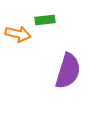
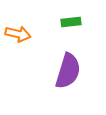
green rectangle: moved 26 px right, 2 px down
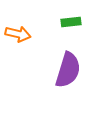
purple semicircle: moved 1 px up
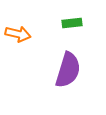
green rectangle: moved 1 px right, 1 px down
